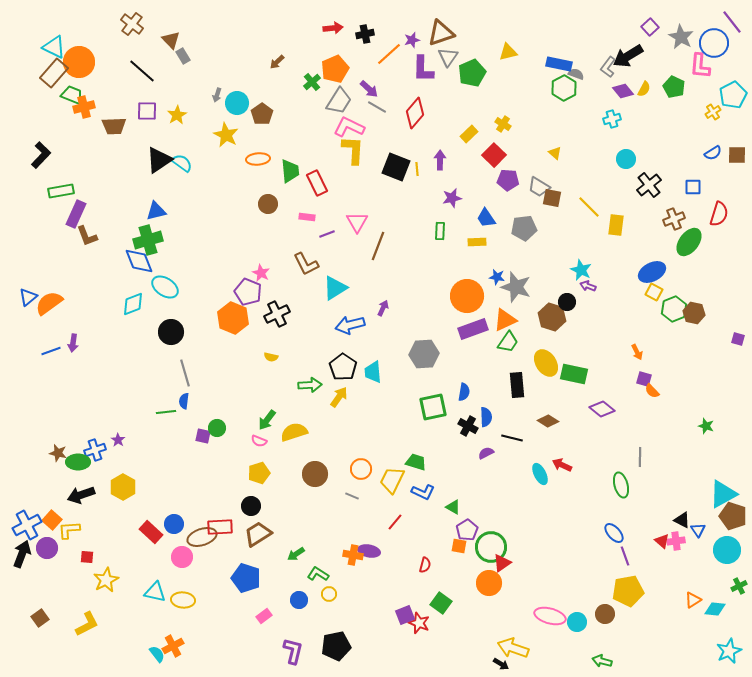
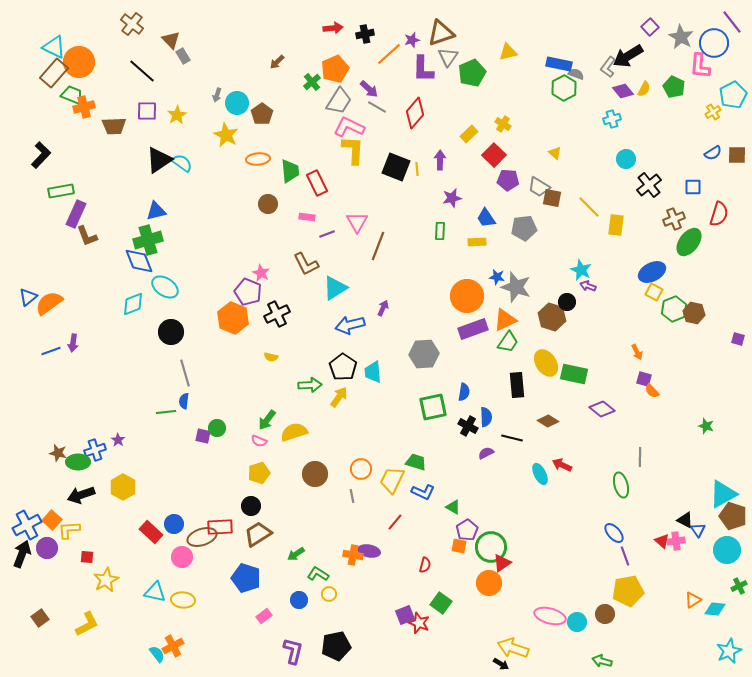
gray line at (352, 496): rotated 56 degrees clockwise
black triangle at (682, 520): moved 3 px right
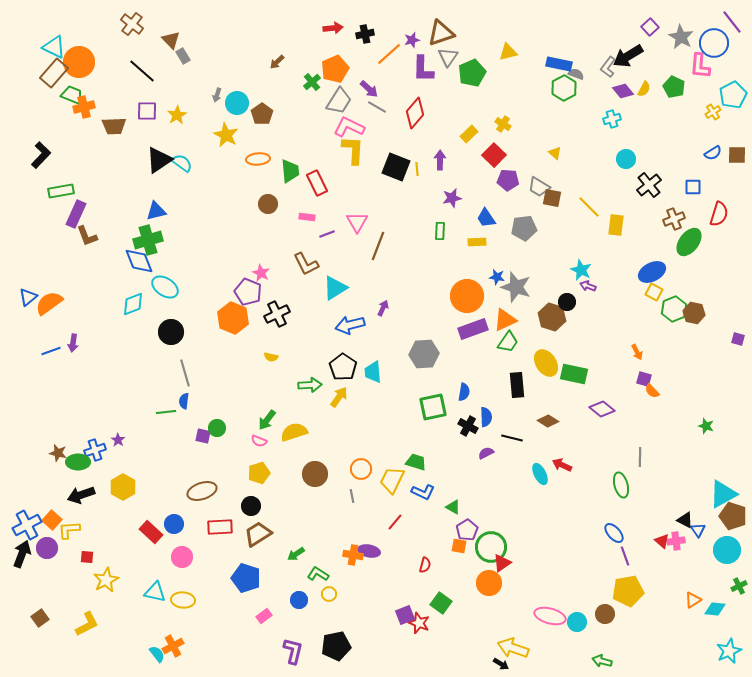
brown ellipse at (202, 537): moved 46 px up
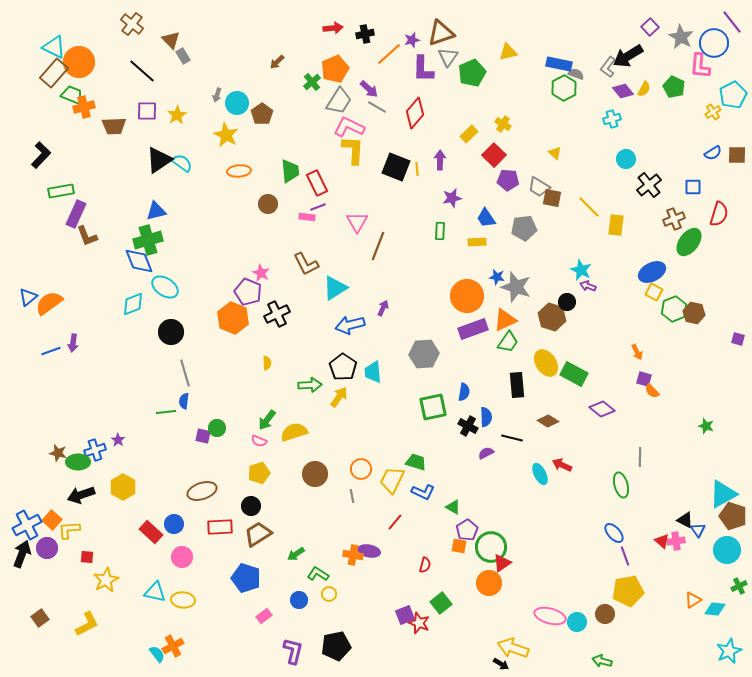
orange ellipse at (258, 159): moved 19 px left, 12 px down
purple line at (327, 234): moved 9 px left, 27 px up
yellow semicircle at (271, 357): moved 4 px left, 6 px down; rotated 104 degrees counterclockwise
green rectangle at (574, 374): rotated 16 degrees clockwise
green square at (441, 603): rotated 15 degrees clockwise
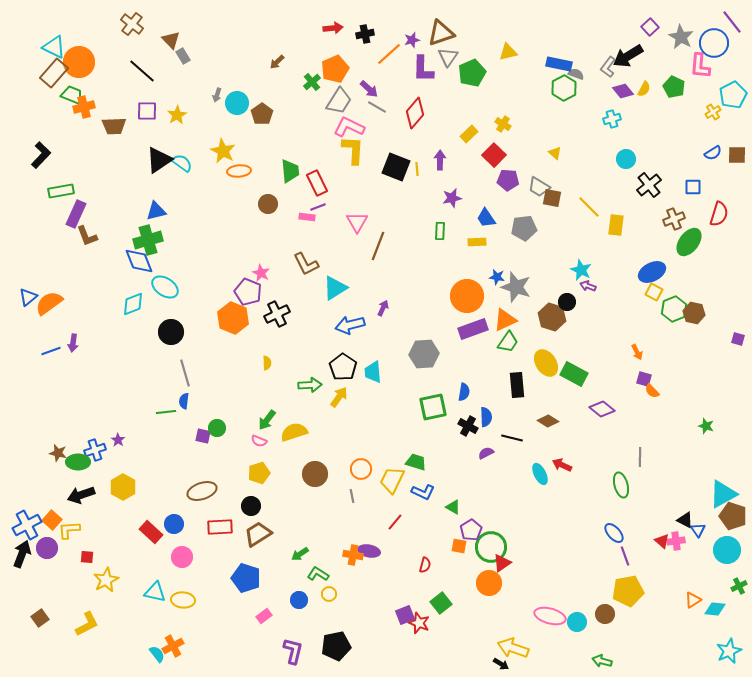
yellow star at (226, 135): moved 3 px left, 16 px down
purple pentagon at (467, 530): moved 4 px right
green arrow at (296, 554): moved 4 px right
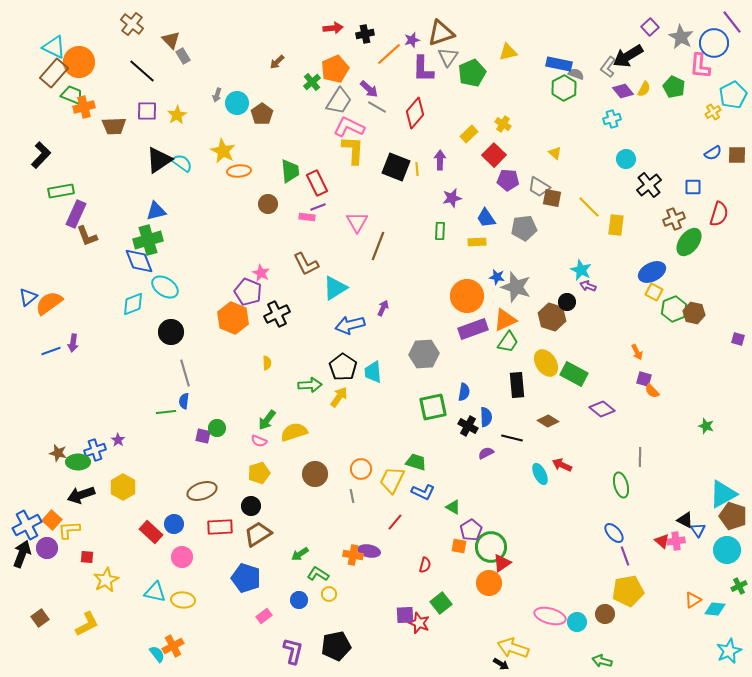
purple square at (405, 615): rotated 18 degrees clockwise
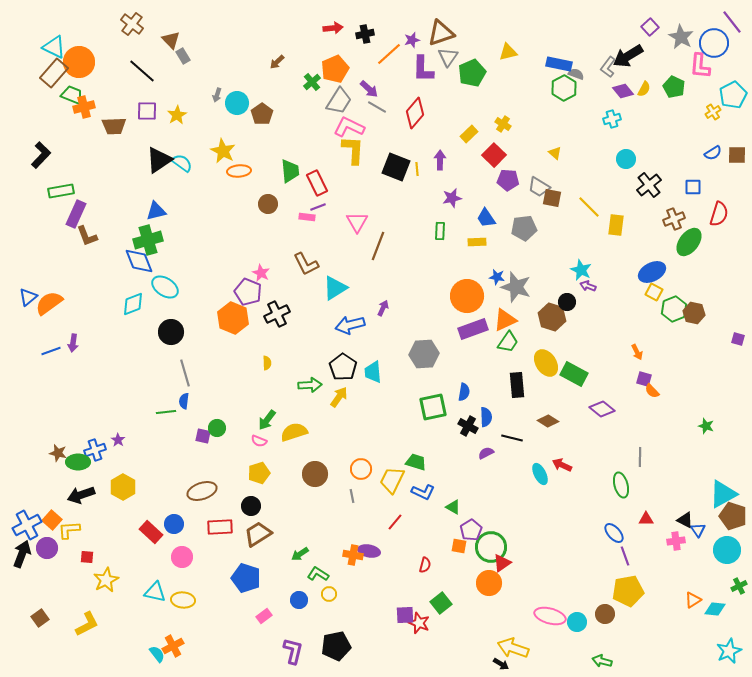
red triangle at (662, 541): moved 16 px left, 22 px up; rotated 42 degrees counterclockwise
